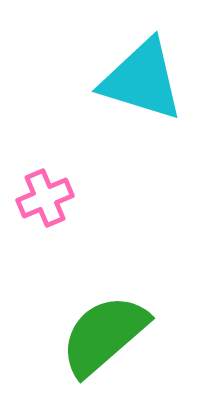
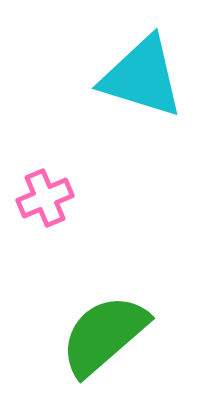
cyan triangle: moved 3 px up
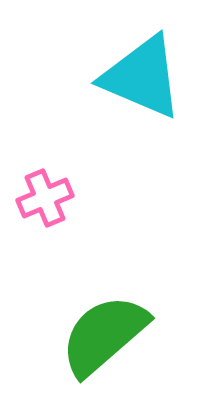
cyan triangle: rotated 6 degrees clockwise
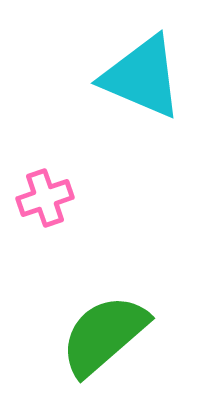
pink cross: rotated 4 degrees clockwise
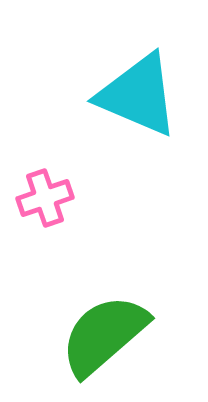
cyan triangle: moved 4 px left, 18 px down
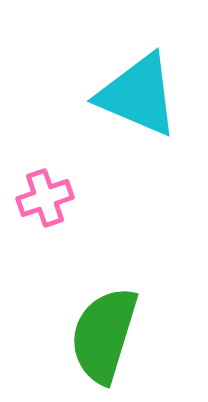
green semicircle: rotated 32 degrees counterclockwise
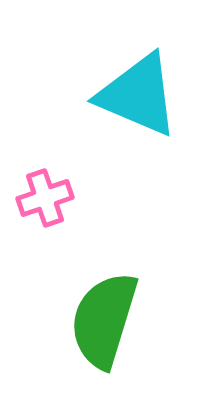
green semicircle: moved 15 px up
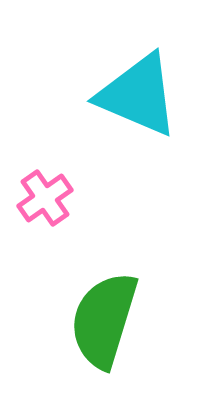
pink cross: rotated 16 degrees counterclockwise
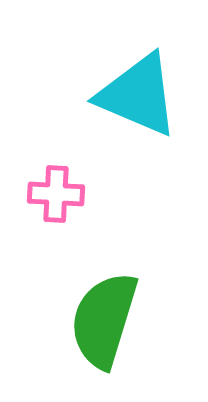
pink cross: moved 11 px right, 4 px up; rotated 38 degrees clockwise
